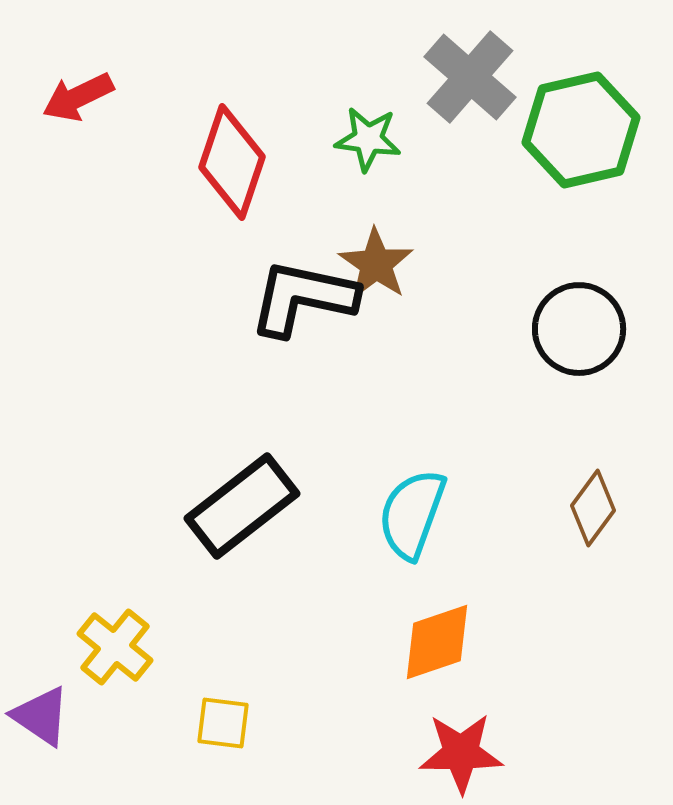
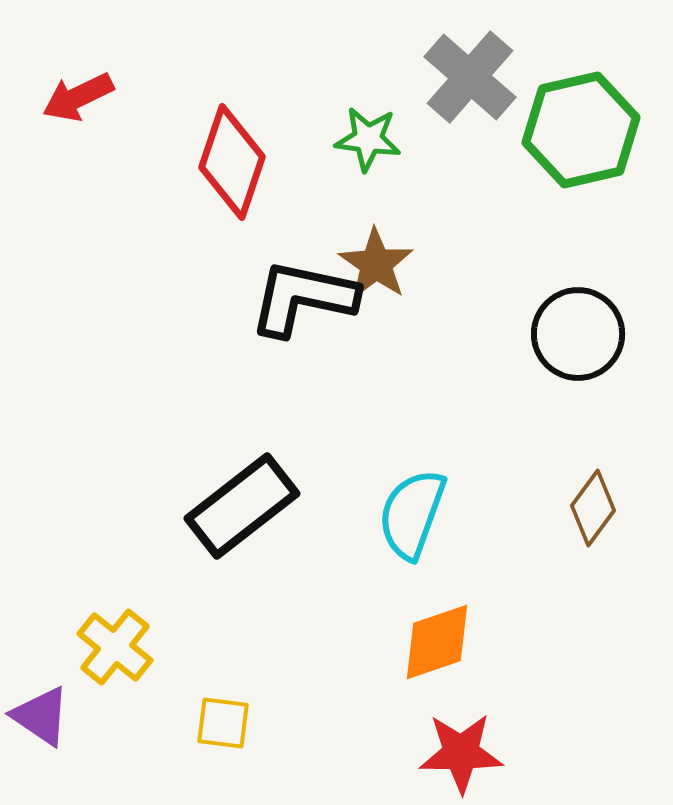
black circle: moved 1 px left, 5 px down
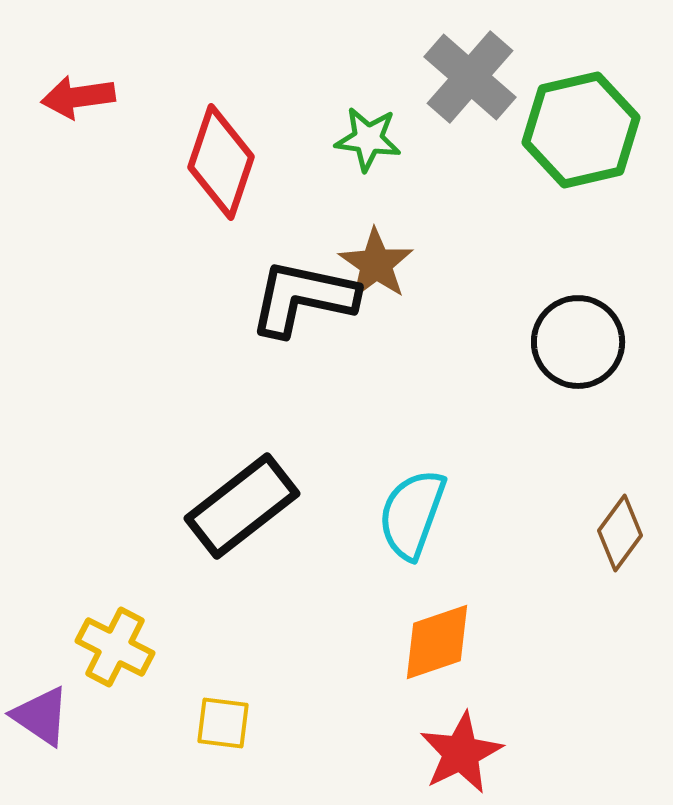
red arrow: rotated 18 degrees clockwise
red diamond: moved 11 px left
black circle: moved 8 px down
brown diamond: moved 27 px right, 25 px down
yellow cross: rotated 12 degrees counterclockwise
red star: rotated 26 degrees counterclockwise
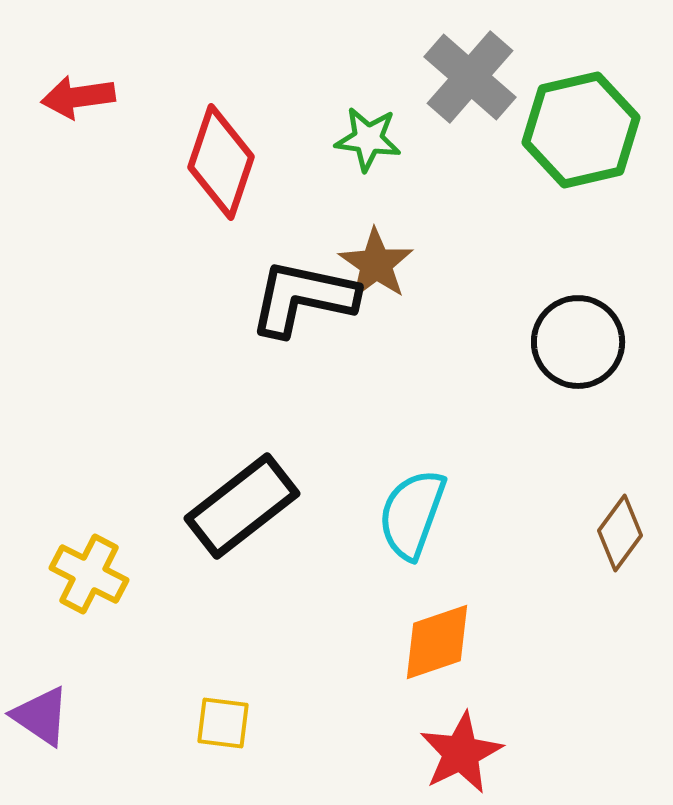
yellow cross: moved 26 px left, 73 px up
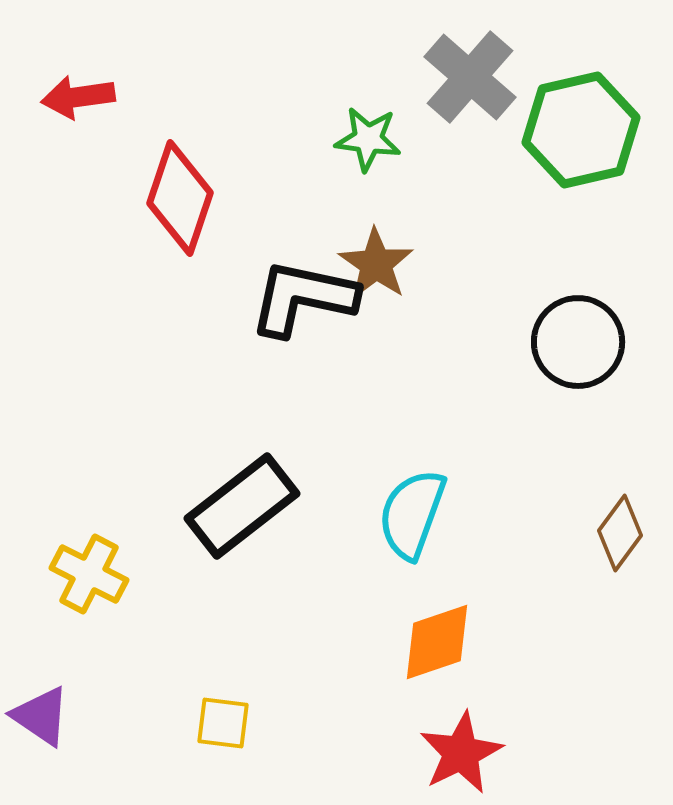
red diamond: moved 41 px left, 36 px down
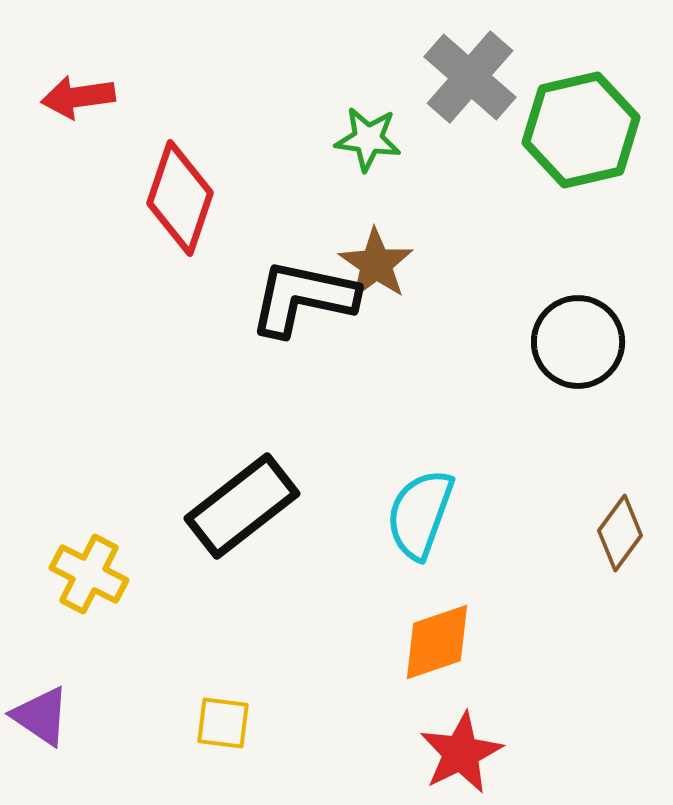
cyan semicircle: moved 8 px right
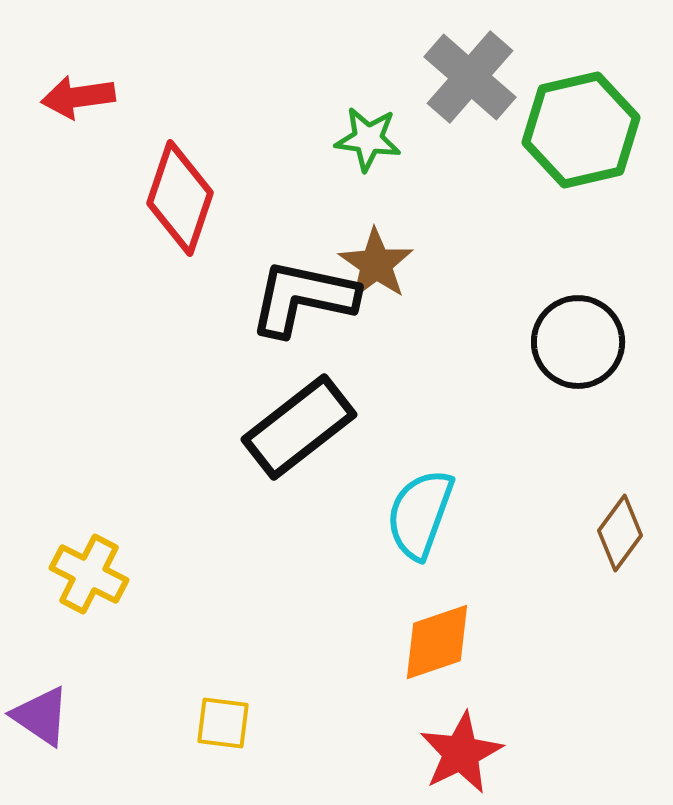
black rectangle: moved 57 px right, 79 px up
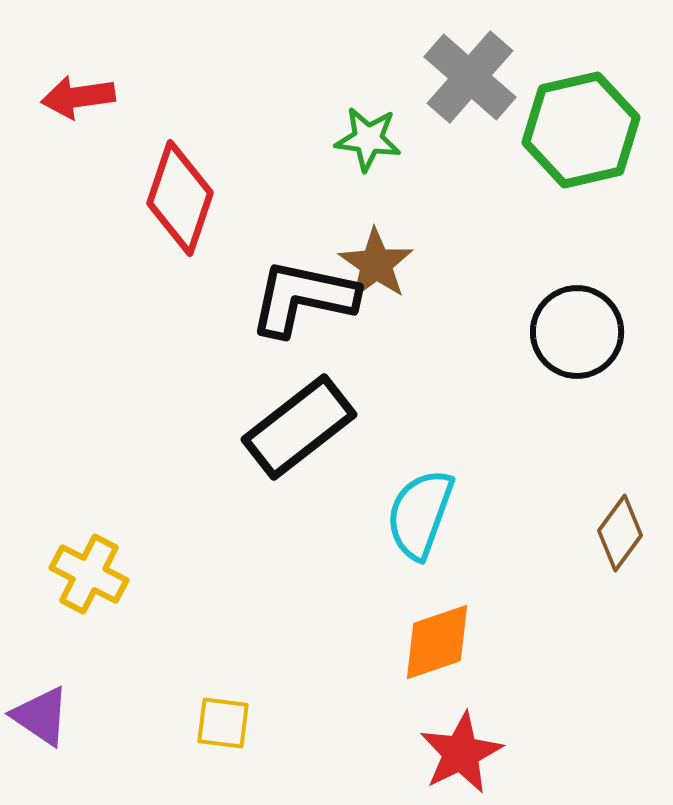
black circle: moved 1 px left, 10 px up
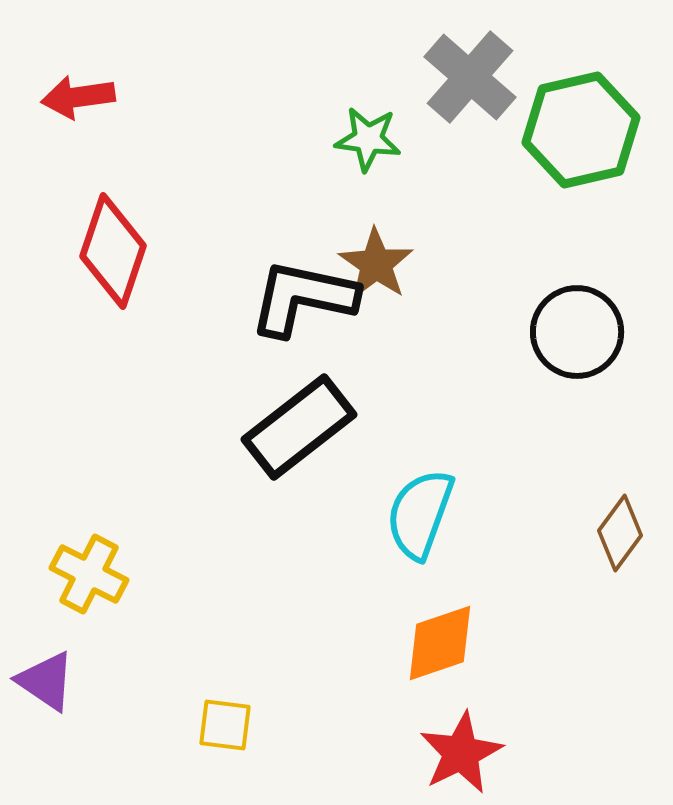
red diamond: moved 67 px left, 53 px down
orange diamond: moved 3 px right, 1 px down
purple triangle: moved 5 px right, 35 px up
yellow square: moved 2 px right, 2 px down
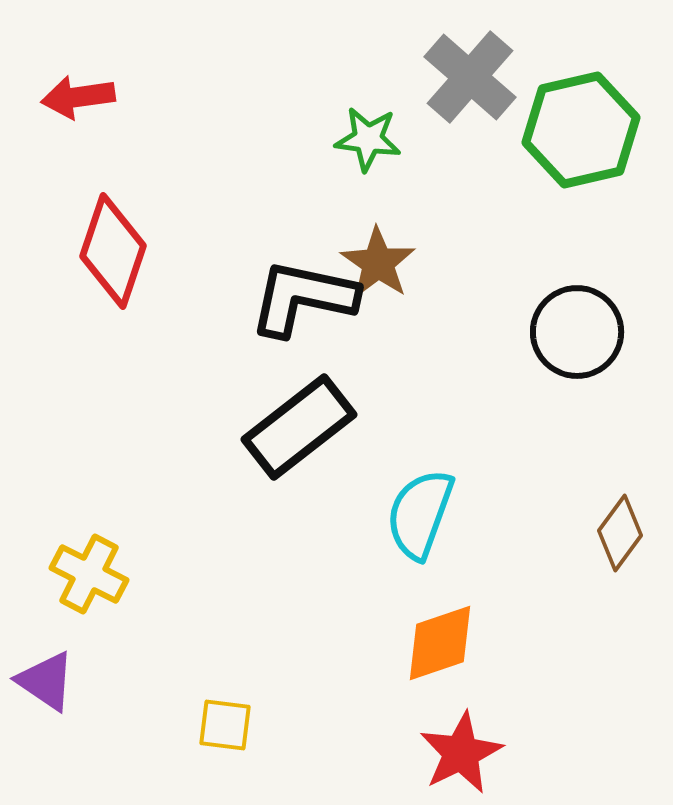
brown star: moved 2 px right, 1 px up
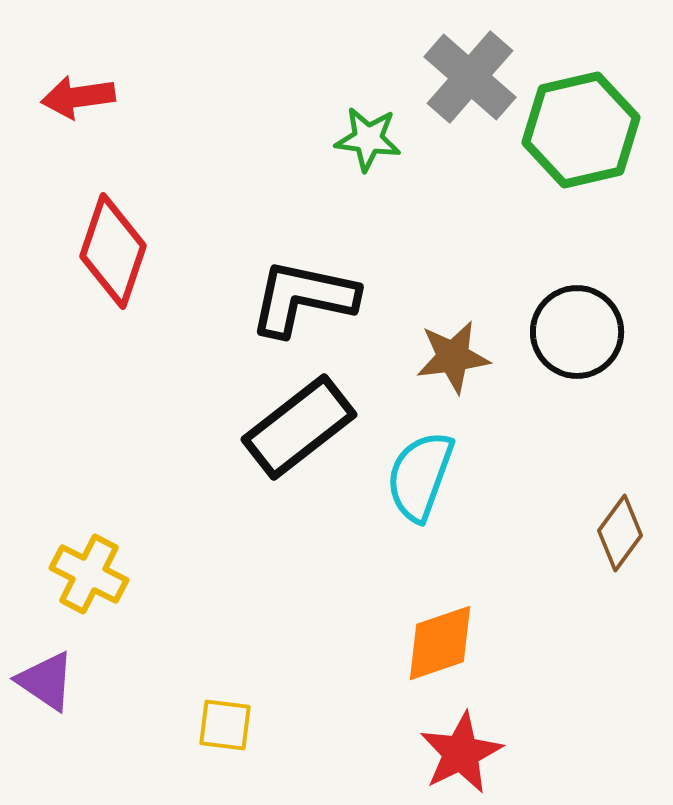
brown star: moved 75 px right, 94 px down; rotated 30 degrees clockwise
cyan semicircle: moved 38 px up
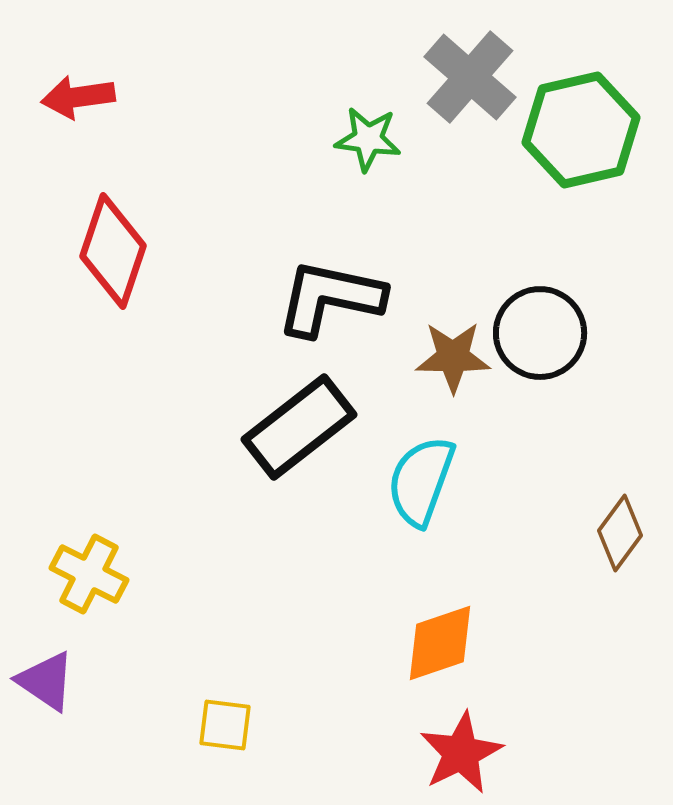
black L-shape: moved 27 px right
black circle: moved 37 px left, 1 px down
brown star: rotated 8 degrees clockwise
cyan semicircle: moved 1 px right, 5 px down
